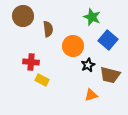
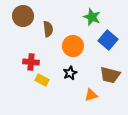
black star: moved 18 px left, 8 px down
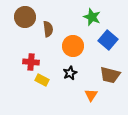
brown circle: moved 2 px right, 1 px down
orange triangle: rotated 40 degrees counterclockwise
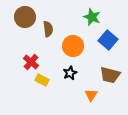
red cross: rotated 35 degrees clockwise
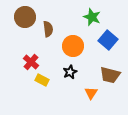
black star: moved 1 px up
orange triangle: moved 2 px up
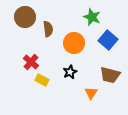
orange circle: moved 1 px right, 3 px up
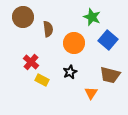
brown circle: moved 2 px left
